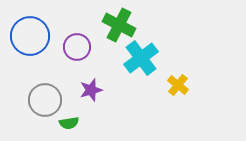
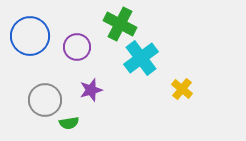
green cross: moved 1 px right, 1 px up
yellow cross: moved 4 px right, 4 px down
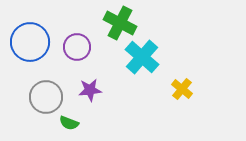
green cross: moved 1 px up
blue circle: moved 6 px down
cyan cross: moved 1 px right, 1 px up; rotated 12 degrees counterclockwise
purple star: moved 1 px left; rotated 10 degrees clockwise
gray circle: moved 1 px right, 3 px up
green semicircle: rotated 30 degrees clockwise
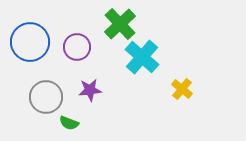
green cross: moved 1 px down; rotated 20 degrees clockwise
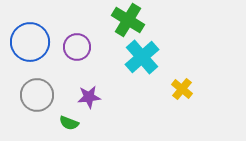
green cross: moved 8 px right, 4 px up; rotated 16 degrees counterclockwise
cyan cross: rotated 8 degrees clockwise
purple star: moved 1 px left, 7 px down
gray circle: moved 9 px left, 2 px up
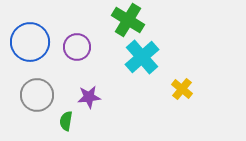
green semicircle: moved 3 px left, 2 px up; rotated 78 degrees clockwise
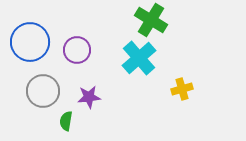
green cross: moved 23 px right
purple circle: moved 3 px down
cyan cross: moved 3 px left, 1 px down
yellow cross: rotated 35 degrees clockwise
gray circle: moved 6 px right, 4 px up
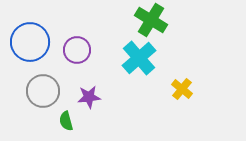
yellow cross: rotated 35 degrees counterclockwise
green semicircle: rotated 24 degrees counterclockwise
